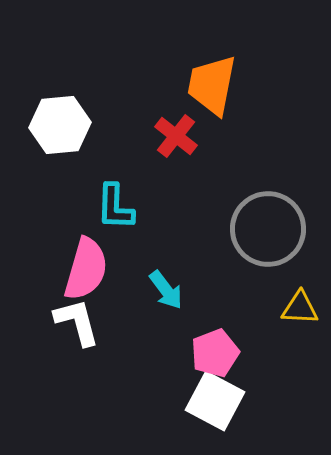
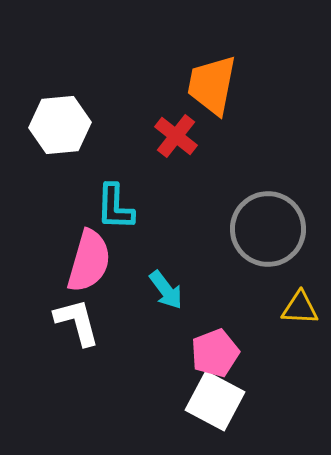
pink semicircle: moved 3 px right, 8 px up
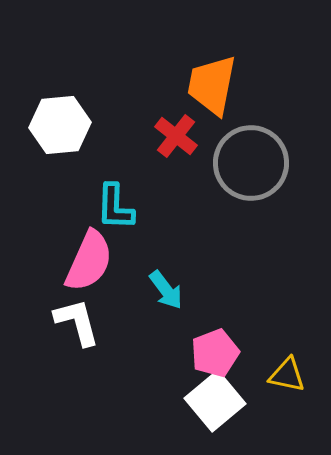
gray circle: moved 17 px left, 66 px up
pink semicircle: rotated 8 degrees clockwise
yellow triangle: moved 13 px left, 67 px down; rotated 9 degrees clockwise
white square: rotated 22 degrees clockwise
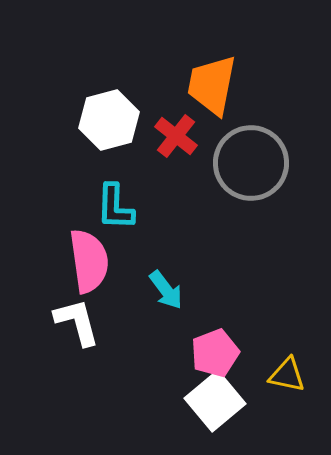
white hexagon: moved 49 px right, 5 px up; rotated 10 degrees counterclockwise
pink semicircle: rotated 32 degrees counterclockwise
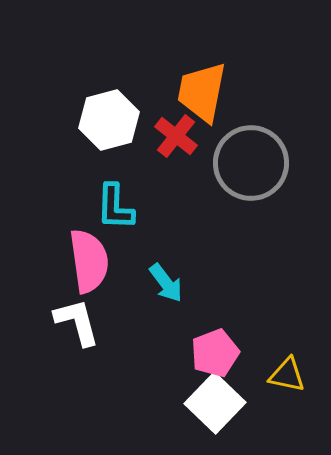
orange trapezoid: moved 10 px left, 7 px down
cyan arrow: moved 7 px up
white square: moved 2 px down; rotated 6 degrees counterclockwise
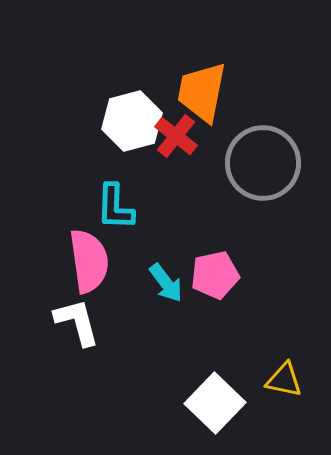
white hexagon: moved 23 px right, 1 px down
gray circle: moved 12 px right
pink pentagon: moved 78 px up; rotated 9 degrees clockwise
yellow triangle: moved 3 px left, 5 px down
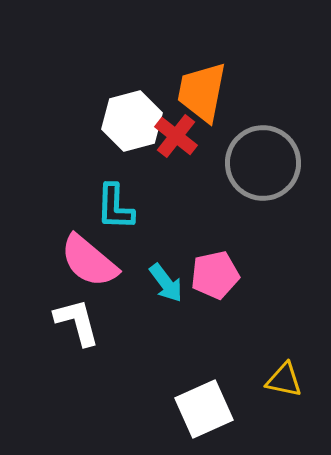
pink semicircle: rotated 138 degrees clockwise
white square: moved 11 px left, 6 px down; rotated 22 degrees clockwise
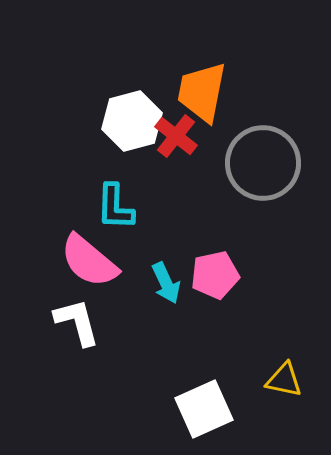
cyan arrow: rotated 12 degrees clockwise
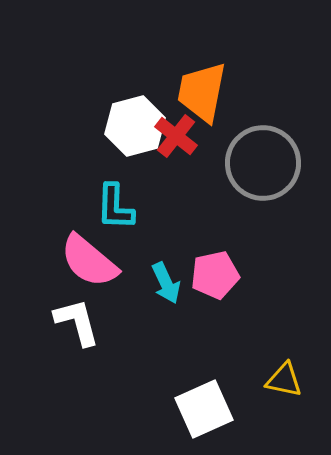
white hexagon: moved 3 px right, 5 px down
